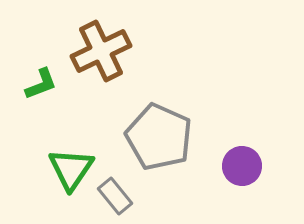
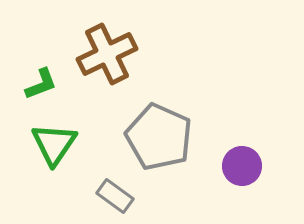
brown cross: moved 6 px right, 3 px down
green triangle: moved 17 px left, 25 px up
gray rectangle: rotated 15 degrees counterclockwise
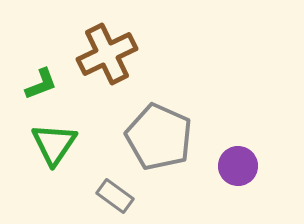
purple circle: moved 4 px left
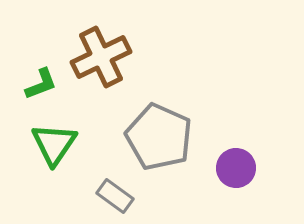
brown cross: moved 6 px left, 3 px down
purple circle: moved 2 px left, 2 px down
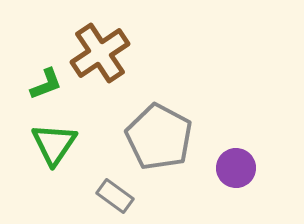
brown cross: moved 1 px left, 4 px up; rotated 8 degrees counterclockwise
green L-shape: moved 5 px right
gray pentagon: rotated 4 degrees clockwise
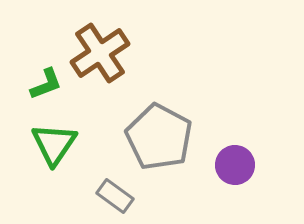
purple circle: moved 1 px left, 3 px up
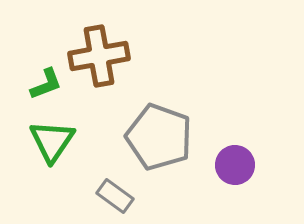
brown cross: moved 1 px left, 3 px down; rotated 24 degrees clockwise
gray pentagon: rotated 8 degrees counterclockwise
green triangle: moved 2 px left, 3 px up
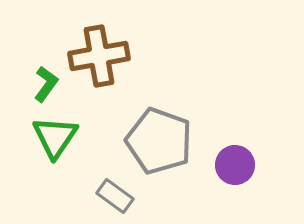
green L-shape: rotated 33 degrees counterclockwise
gray pentagon: moved 4 px down
green triangle: moved 3 px right, 4 px up
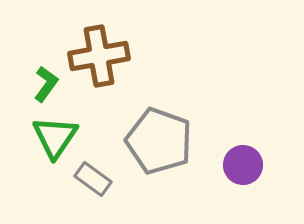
purple circle: moved 8 px right
gray rectangle: moved 22 px left, 17 px up
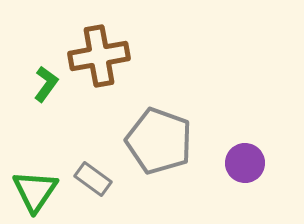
green triangle: moved 20 px left, 54 px down
purple circle: moved 2 px right, 2 px up
